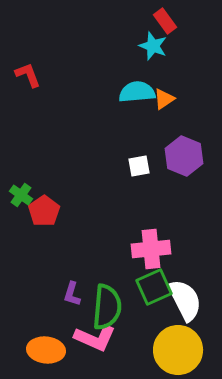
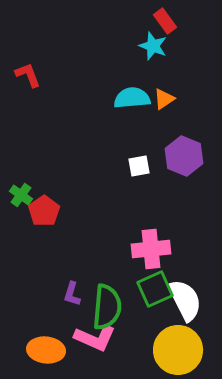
cyan semicircle: moved 5 px left, 6 px down
green square: moved 1 px right, 2 px down
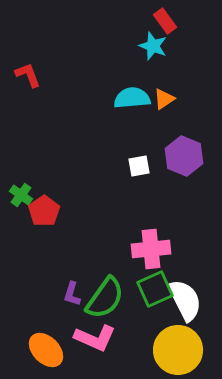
green semicircle: moved 2 px left, 9 px up; rotated 30 degrees clockwise
orange ellipse: rotated 39 degrees clockwise
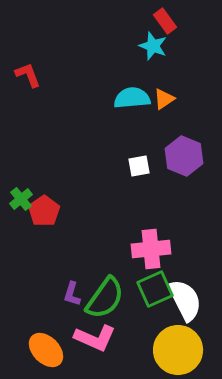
green cross: moved 4 px down; rotated 15 degrees clockwise
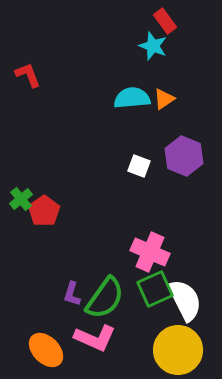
white square: rotated 30 degrees clockwise
pink cross: moved 1 px left, 3 px down; rotated 30 degrees clockwise
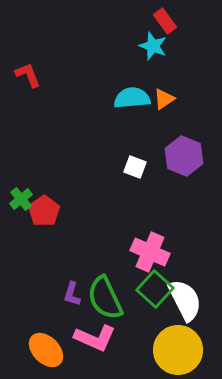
white square: moved 4 px left, 1 px down
green square: rotated 24 degrees counterclockwise
green semicircle: rotated 120 degrees clockwise
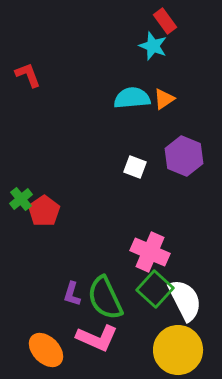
pink L-shape: moved 2 px right
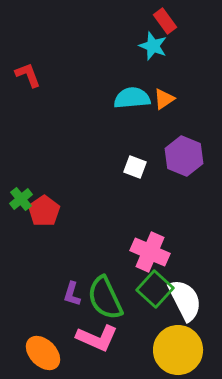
orange ellipse: moved 3 px left, 3 px down
